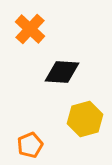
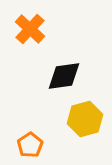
black diamond: moved 2 px right, 4 px down; rotated 12 degrees counterclockwise
orange pentagon: rotated 10 degrees counterclockwise
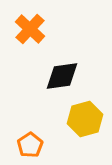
black diamond: moved 2 px left
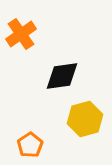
orange cross: moved 9 px left, 5 px down; rotated 12 degrees clockwise
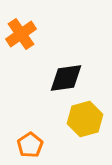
black diamond: moved 4 px right, 2 px down
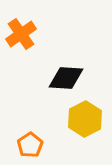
black diamond: rotated 12 degrees clockwise
yellow hexagon: rotated 12 degrees counterclockwise
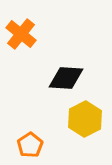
orange cross: rotated 16 degrees counterclockwise
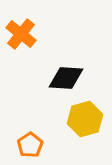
yellow hexagon: rotated 12 degrees clockwise
